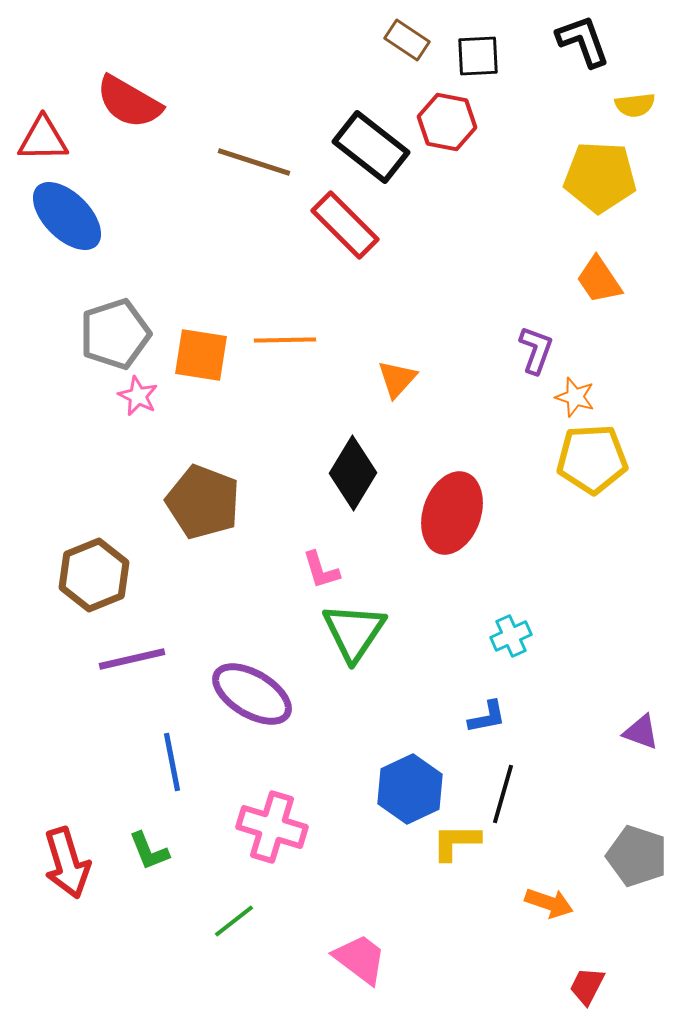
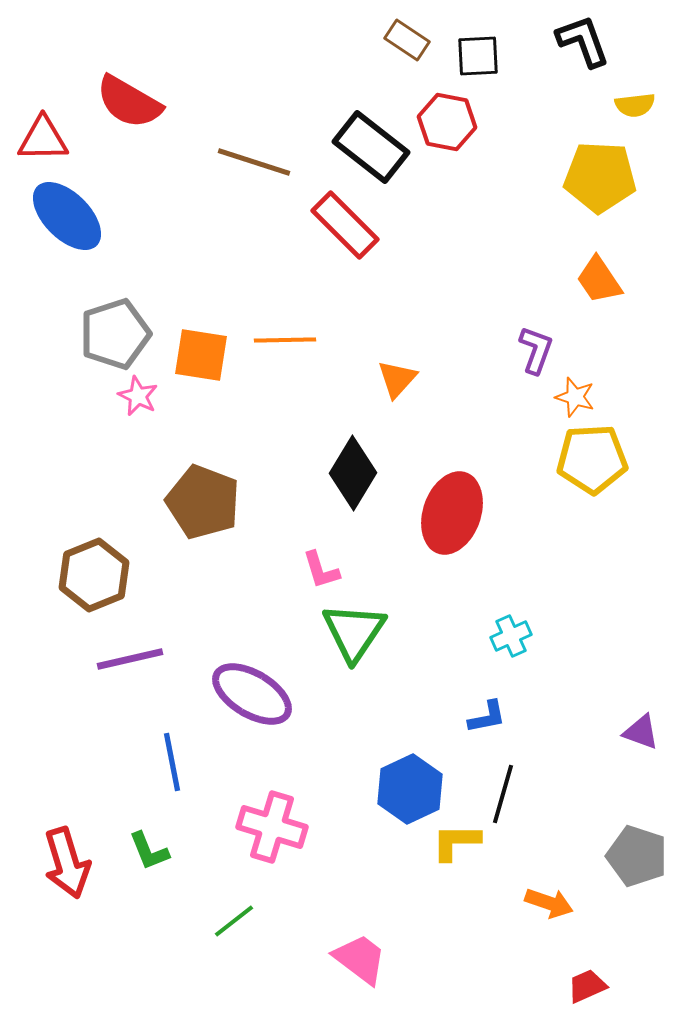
purple line at (132, 659): moved 2 px left
red trapezoid at (587, 986): rotated 39 degrees clockwise
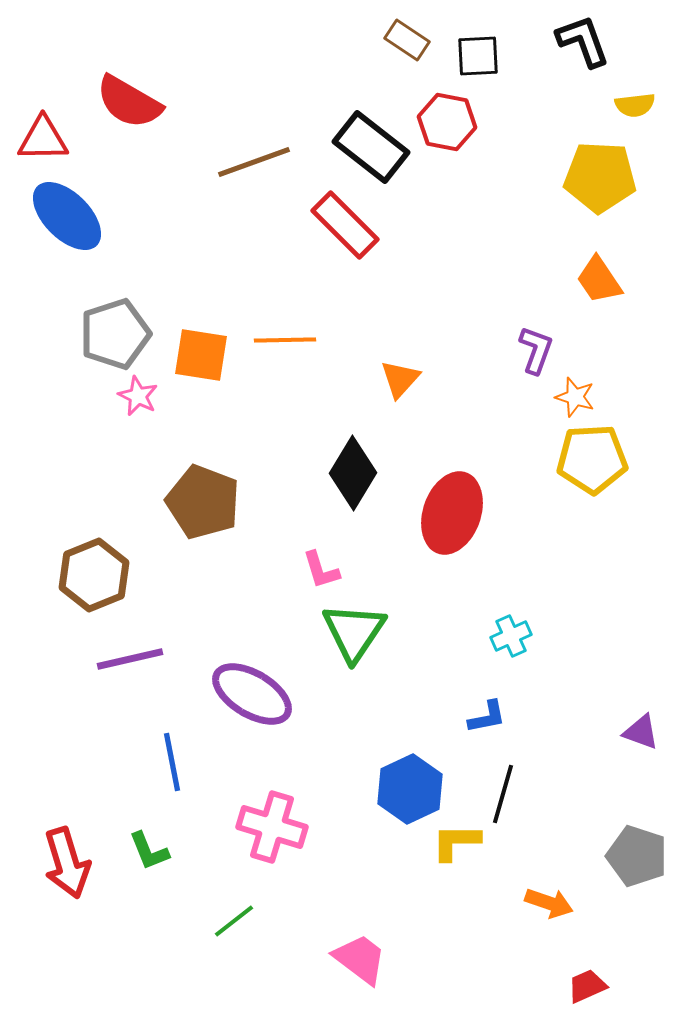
brown line at (254, 162): rotated 38 degrees counterclockwise
orange triangle at (397, 379): moved 3 px right
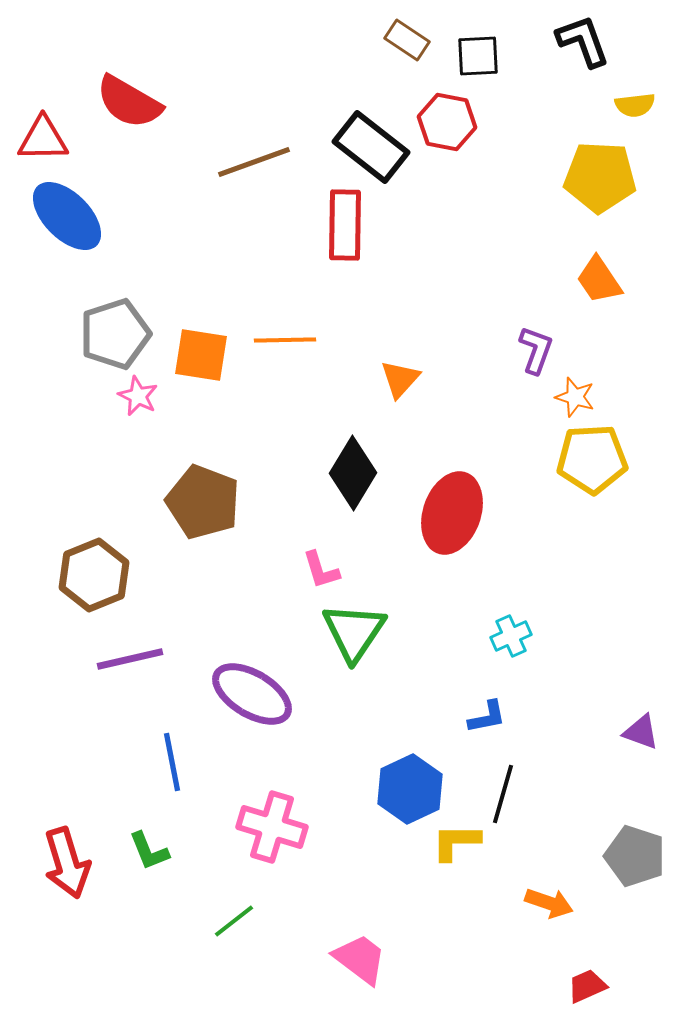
red rectangle at (345, 225): rotated 46 degrees clockwise
gray pentagon at (637, 856): moved 2 px left
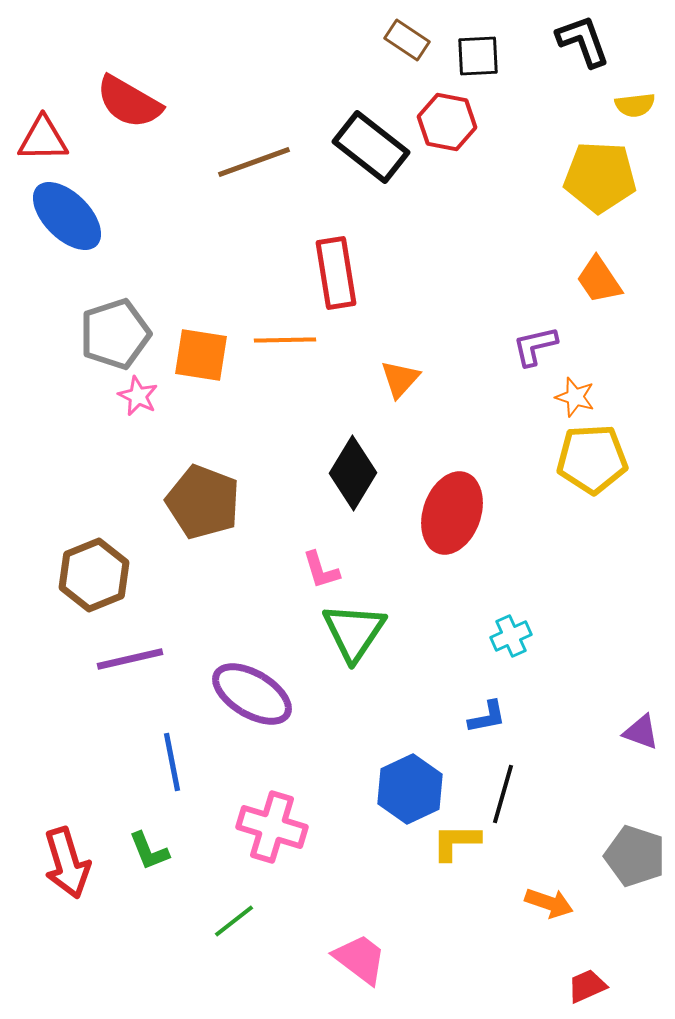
red rectangle at (345, 225): moved 9 px left, 48 px down; rotated 10 degrees counterclockwise
purple L-shape at (536, 350): moved 1 px left, 4 px up; rotated 123 degrees counterclockwise
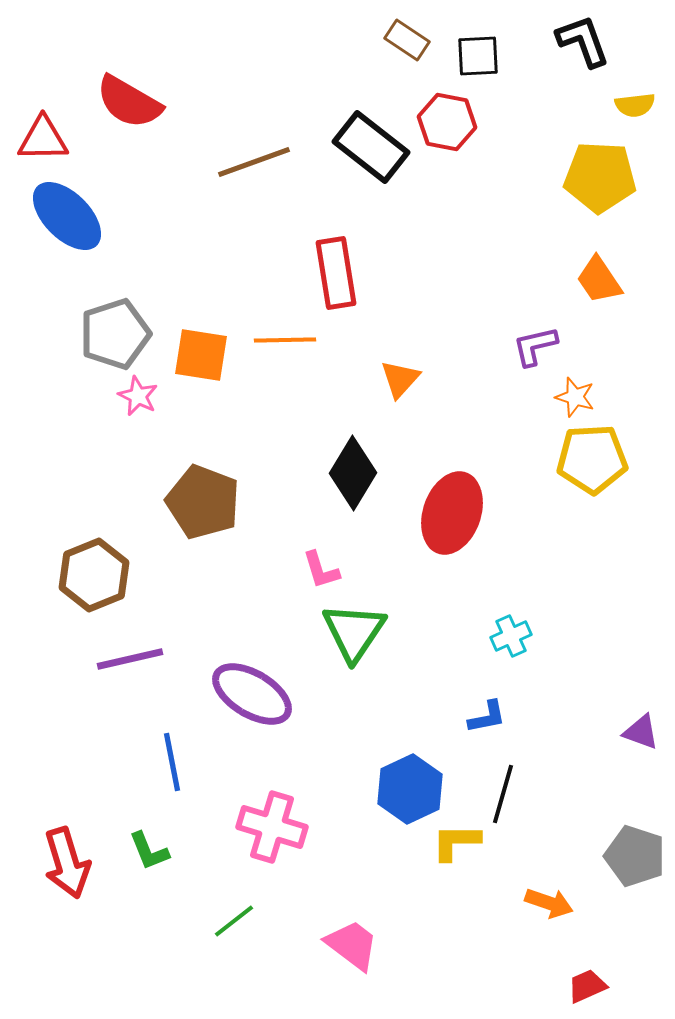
pink trapezoid at (360, 959): moved 8 px left, 14 px up
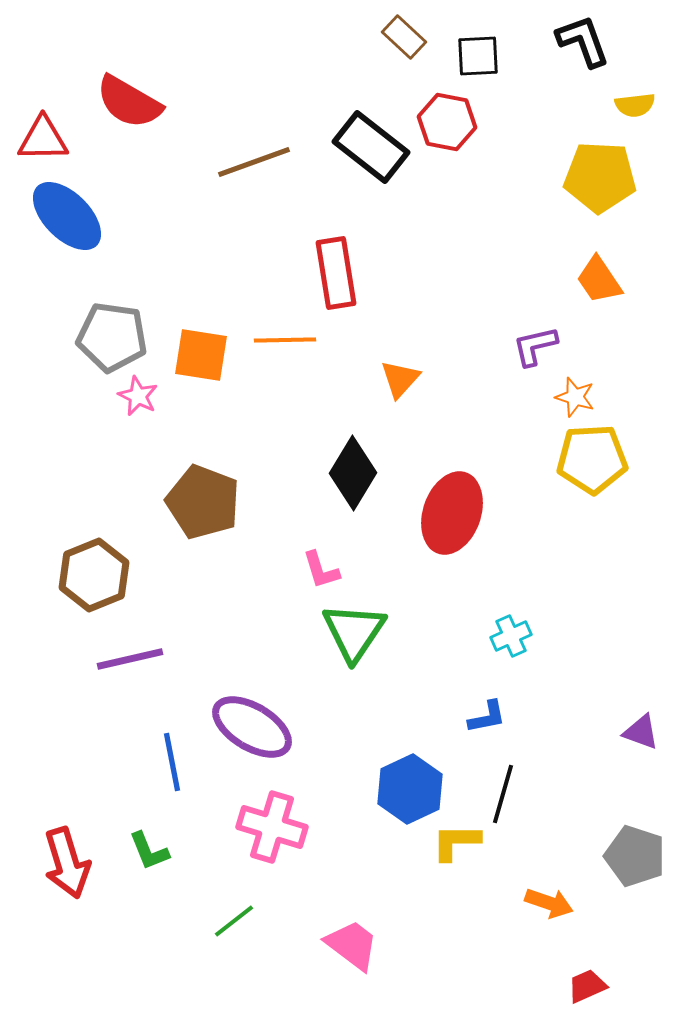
brown rectangle at (407, 40): moved 3 px left, 3 px up; rotated 9 degrees clockwise
gray pentagon at (115, 334): moved 3 px left, 3 px down; rotated 26 degrees clockwise
purple ellipse at (252, 694): moved 33 px down
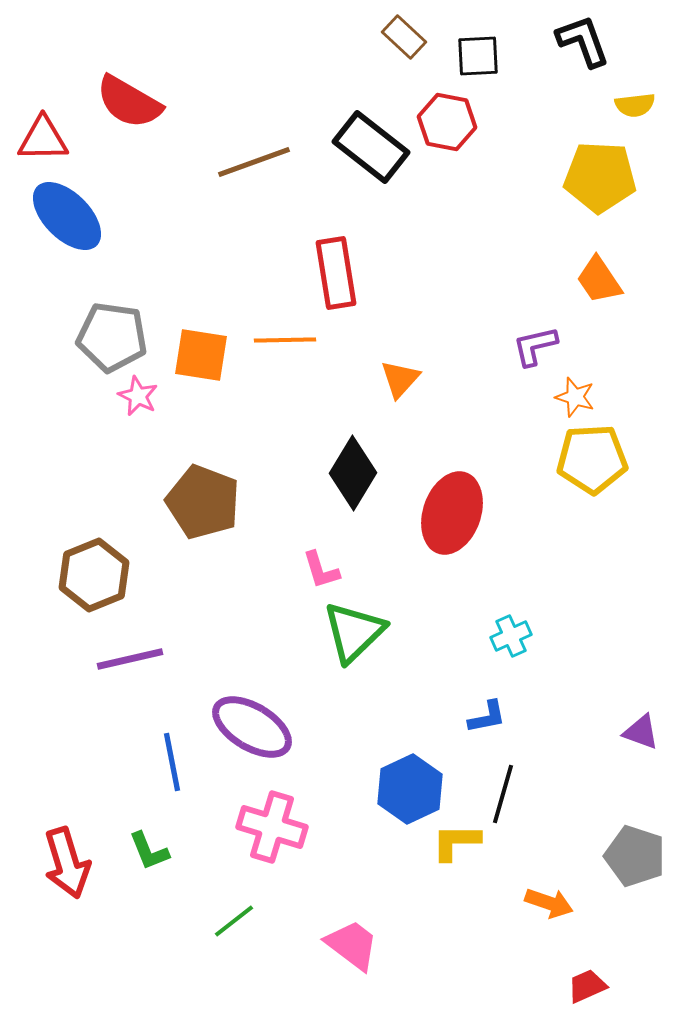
green triangle at (354, 632): rotated 12 degrees clockwise
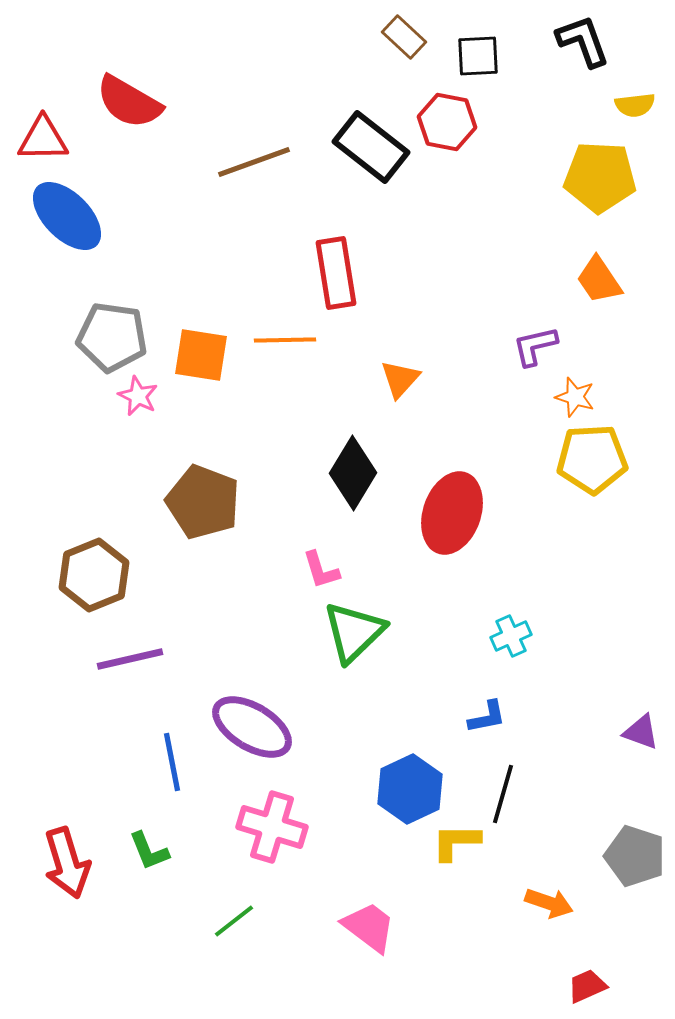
pink trapezoid at (352, 945): moved 17 px right, 18 px up
